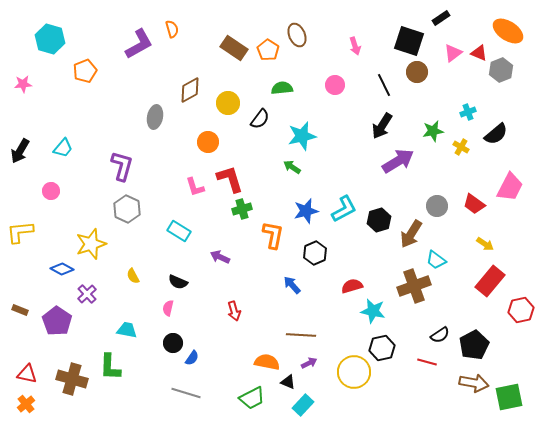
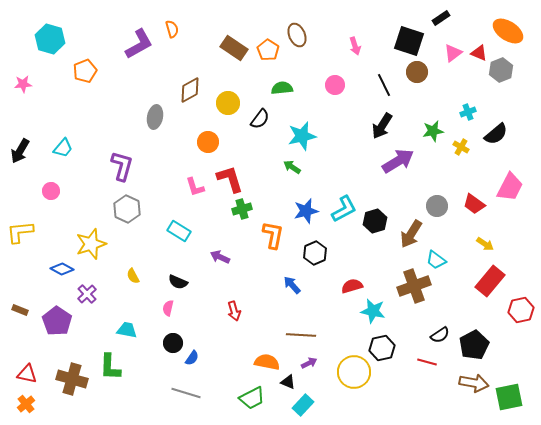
black hexagon at (379, 220): moved 4 px left, 1 px down
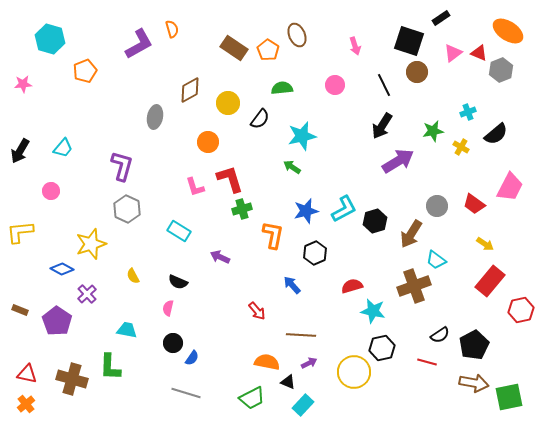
red arrow at (234, 311): moved 23 px right; rotated 24 degrees counterclockwise
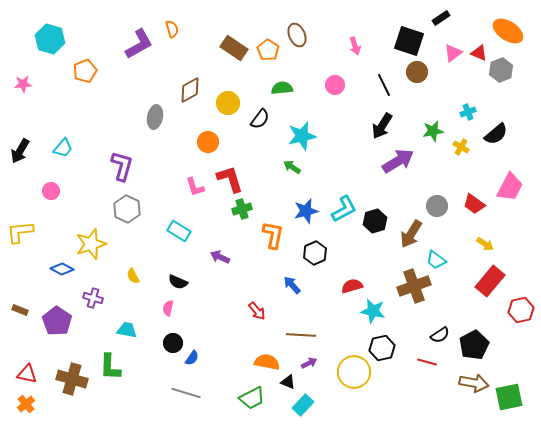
purple cross at (87, 294): moved 6 px right, 4 px down; rotated 30 degrees counterclockwise
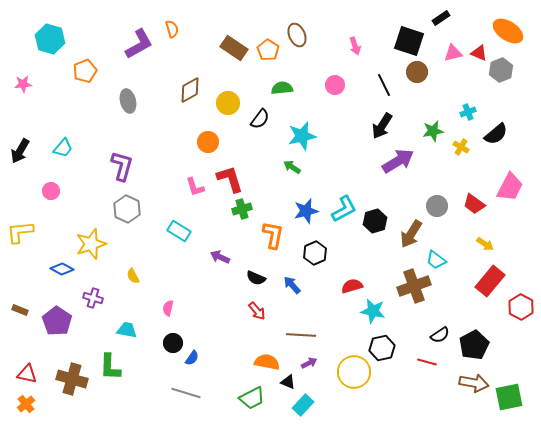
pink triangle at (453, 53): rotated 24 degrees clockwise
gray ellipse at (155, 117): moved 27 px left, 16 px up; rotated 25 degrees counterclockwise
black semicircle at (178, 282): moved 78 px right, 4 px up
red hexagon at (521, 310): moved 3 px up; rotated 20 degrees counterclockwise
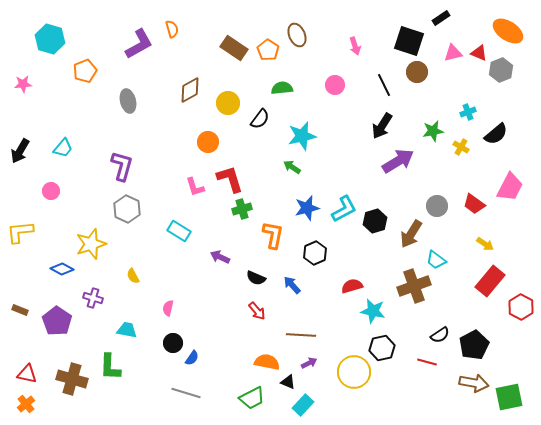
blue star at (306, 211): moved 1 px right, 3 px up
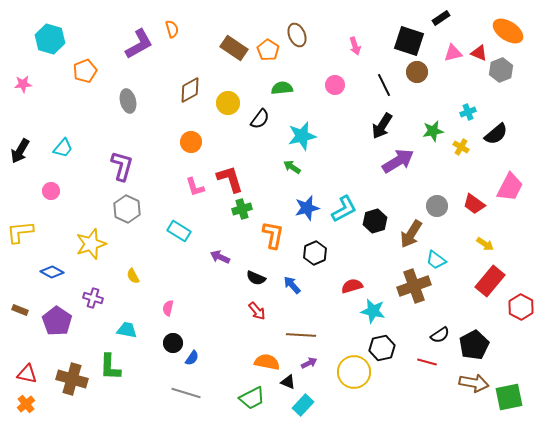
orange circle at (208, 142): moved 17 px left
blue diamond at (62, 269): moved 10 px left, 3 px down
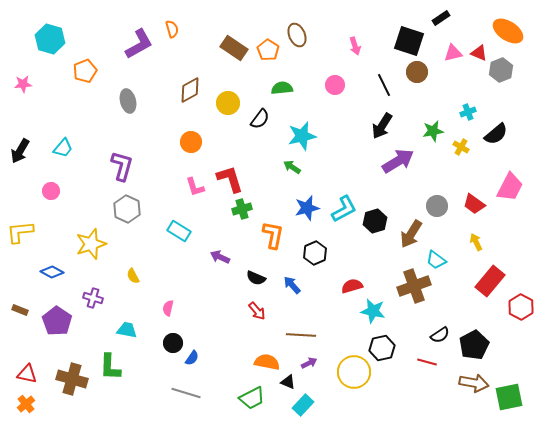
yellow arrow at (485, 244): moved 9 px left, 2 px up; rotated 150 degrees counterclockwise
